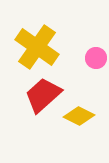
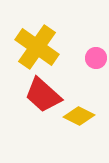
red trapezoid: rotated 96 degrees counterclockwise
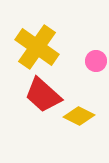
pink circle: moved 3 px down
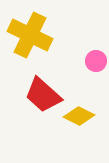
yellow cross: moved 7 px left, 12 px up; rotated 9 degrees counterclockwise
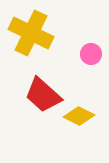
yellow cross: moved 1 px right, 2 px up
pink circle: moved 5 px left, 7 px up
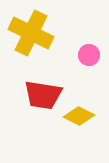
pink circle: moved 2 px left, 1 px down
red trapezoid: rotated 33 degrees counterclockwise
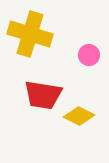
yellow cross: moved 1 px left, 1 px down; rotated 9 degrees counterclockwise
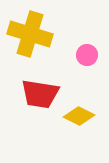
pink circle: moved 2 px left
red trapezoid: moved 3 px left, 1 px up
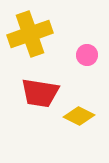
yellow cross: rotated 36 degrees counterclockwise
red trapezoid: moved 1 px up
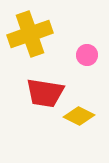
red trapezoid: moved 5 px right
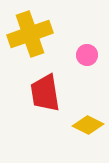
red trapezoid: rotated 72 degrees clockwise
yellow diamond: moved 9 px right, 9 px down
